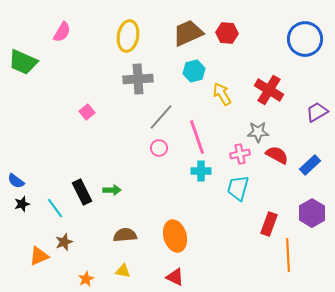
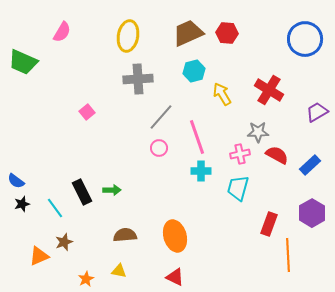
yellow triangle: moved 4 px left
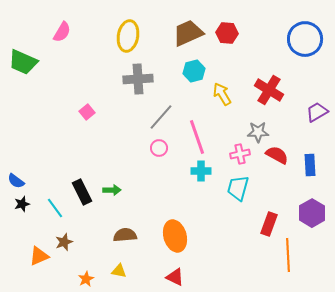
blue rectangle: rotated 50 degrees counterclockwise
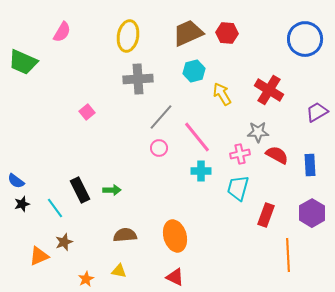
pink line: rotated 20 degrees counterclockwise
black rectangle: moved 2 px left, 2 px up
red rectangle: moved 3 px left, 9 px up
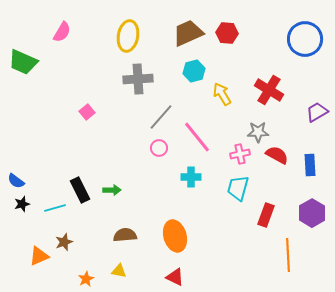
cyan cross: moved 10 px left, 6 px down
cyan line: rotated 70 degrees counterclockwise
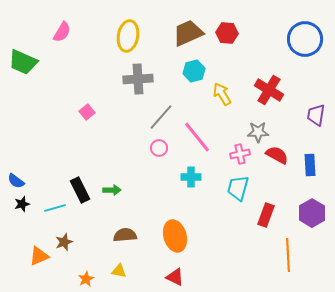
purple trapezoid: moved 1 px left, 3 px down; rotated 50 degrees counterclockwise
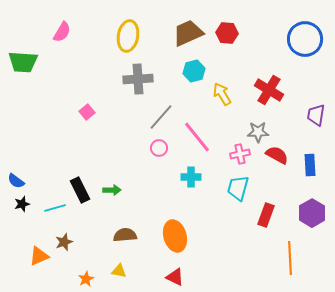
green trapezoid: rotated 20 degrees counterclockwise
orange line: moved 2 px right, 3 px down
